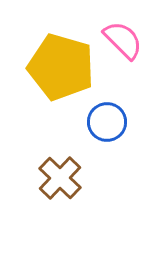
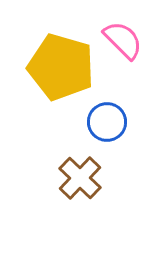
brown cross: moved 20 px right
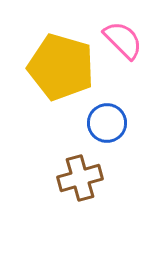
blue circle: moved 1 px down
brown cross: rotated 30 degrees clockwise
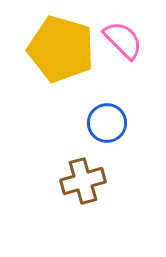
yellow pentagon: moved 18 px up
brown cross: moved 3 px right, 3 px down
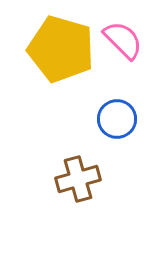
blue circle: moved 10 px right, 4 px up
brown cross: moved 5 px left, 2 px up
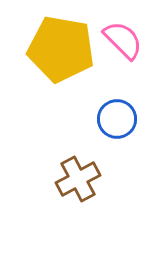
yellow pentagon: rotated 6 degrees counterclockwise
brown cross: rotated 12 degrees counterclockwise
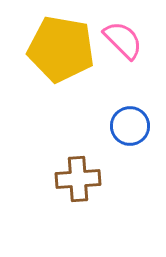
blue circle: moved 13 px right, 7 px down
brown cross: rotated 24 degrees clockwise
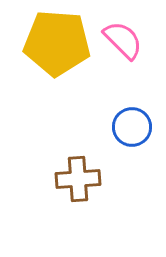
yellow pentagon: moved 4 px left, 6 px up; rotated 6 degrees counterclockwise
blue circle: moved 2 px right, 1 px down
